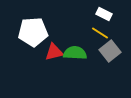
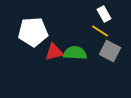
white rectangle: rotated 35 degrees clockwise
yellow line: moved 2 px up
gray square: rotated 25 degrees counterclockwise
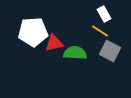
red triangle: moved 9 px up
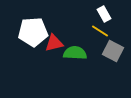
gray square: moved 3 px right
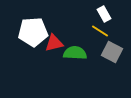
gray square: moved 1 px left, 1 px down
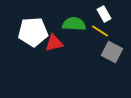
green semicircle: moved 1 px left, 29 px up
